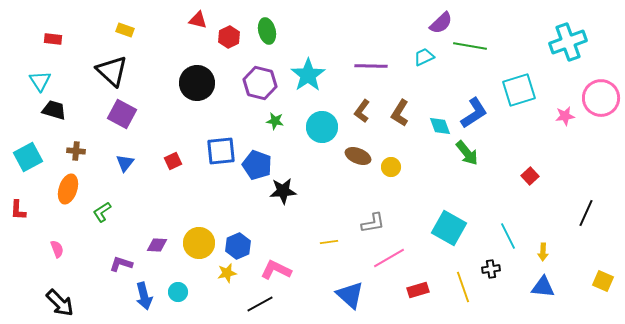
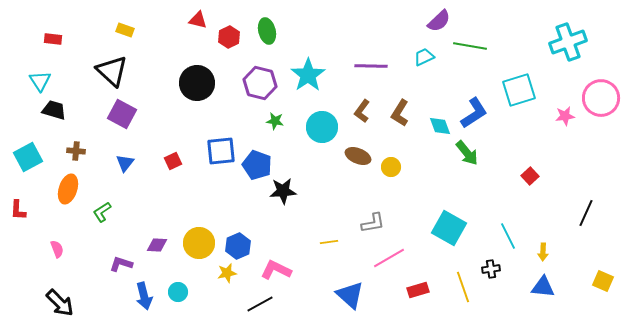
purple semicircle at (441, 23): moved 2 px left, 2 px up
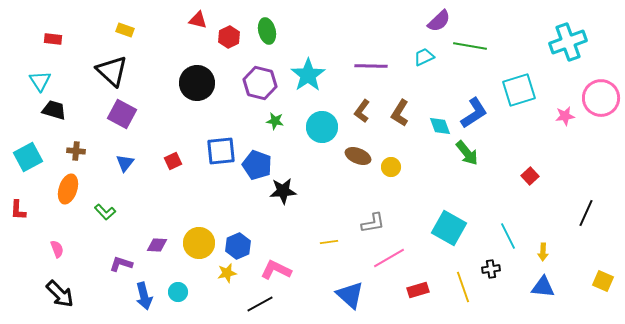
green L-shape at (102, 212): moved 3 px right; rotated 100 degrees counterclockwise
black arrow at (60, 303): moved 9 px up
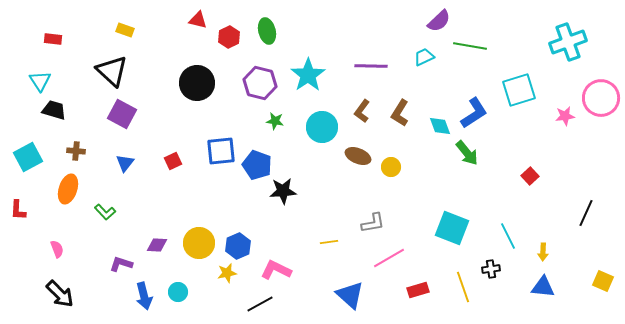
cyan square at (449, 228): moved 3 px right; rotated 8 degrees counterclockwise
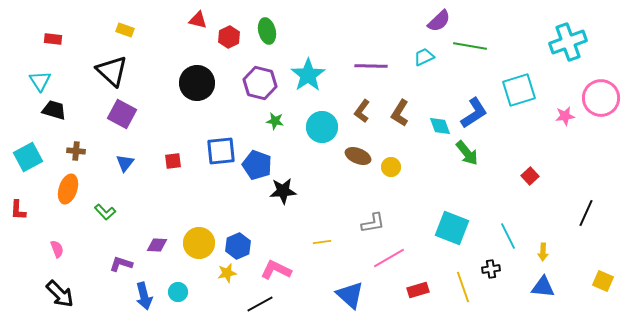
red square at (173, 161): rotated 18 degrees clockwise
yellow line at (329, 242): moved 7 px left
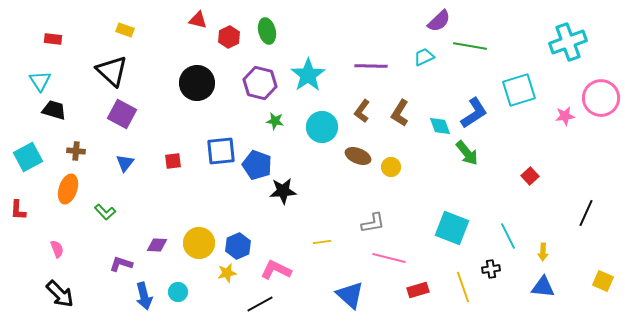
pink line at (389, 258): rotated 44 degrees clockwise
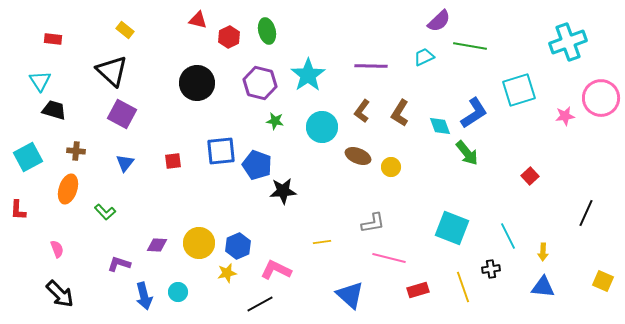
yellow rectangle at (125, 30): rotated 18 degrees clockwise
purple L-shape at (121, 264): moved 2 px left
